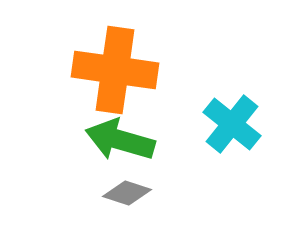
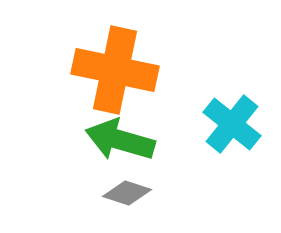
orange cross: rotated 4 degrees clockwise
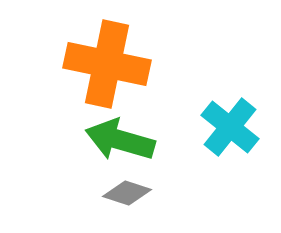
orange cross: moved 8 px left, 6 px up
cyan cross: moved 2 px left, 3 px down
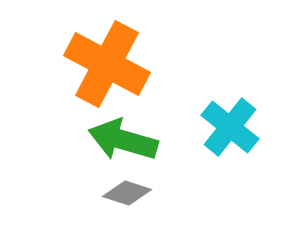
orange cross: rotated 16 degrees clockwise
green arrow: moved 3 px right
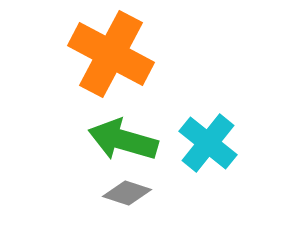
orange cross: moved 4 px right, 10 px up
cyan cross: moved 22 px left, 16 px down
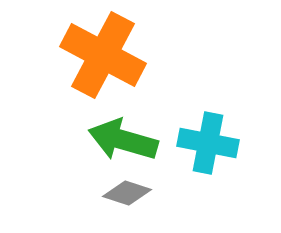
orange cross: moved 8 px left, 1 px down
cyan cross: rotated 28 degrees counterclockwise
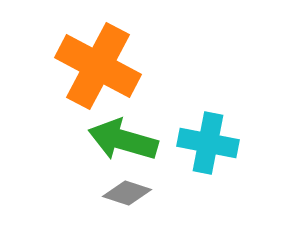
orange cross: moved 5 px left, 11 px down
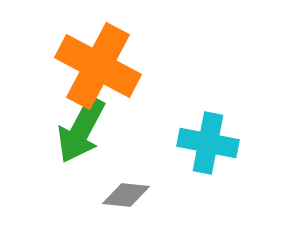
green arrow: moved 42 px left, 10 px up; rotated 78 degrees counterclockwise
gray diamond: moved 1 px left, 2 px down; rotated 12 degrees counterclockwise
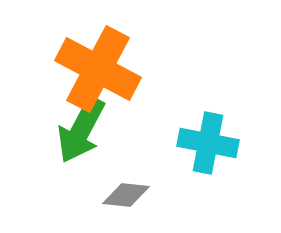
orange cross: moved 3 px down
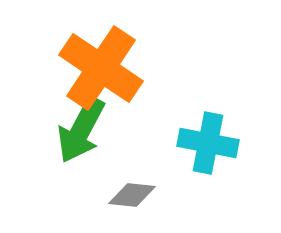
orange cross: moved 3 px right, 1 px up; rotated 6 degrees clockwise
gray diamond: moved 6 px right
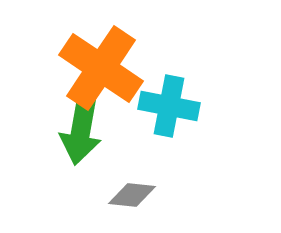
green arrow: rotated 18 degrees counterclockwise
cyan cross: moved 39 px left, 37 px up
